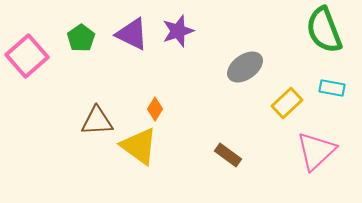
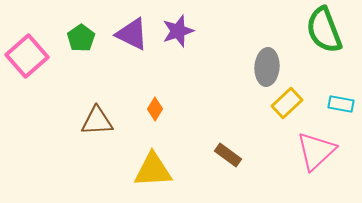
gray ellipse: moved 22 px right; rotated 51 degrees counterclockwise
cyan rectangle: moved 9 px right, 16 px down
yellow triangle: moved 14 px right, 24 px down; rotated 39 degrees counterclockwise
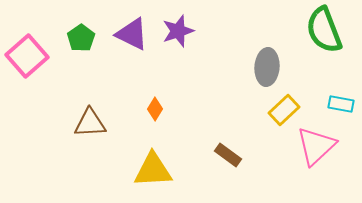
yellow rectangle: moved 3 px left, 7 px down
brown triangle: moved 7 px left, 2 px down
pink triangle: moved 5 px up
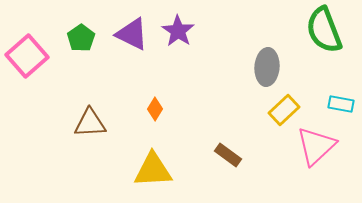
purple star: rotated 20 degrees counterclockwise
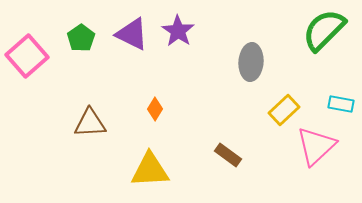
green semicircle: rotated 66 degrees clockwise
gray ellipse: moved 16 px left, 5 px up
yellow triangle: moved 3 px left
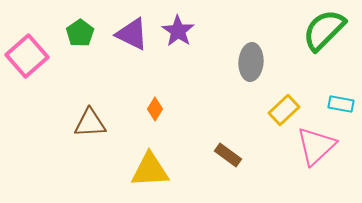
green pentagon: moved 1 px left, 5 px up
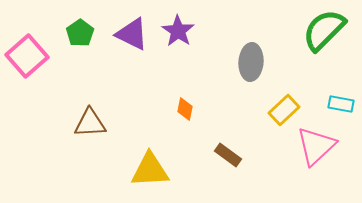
orange diamond: moved 30 px right; rotated 20 degrees counterclockwise
